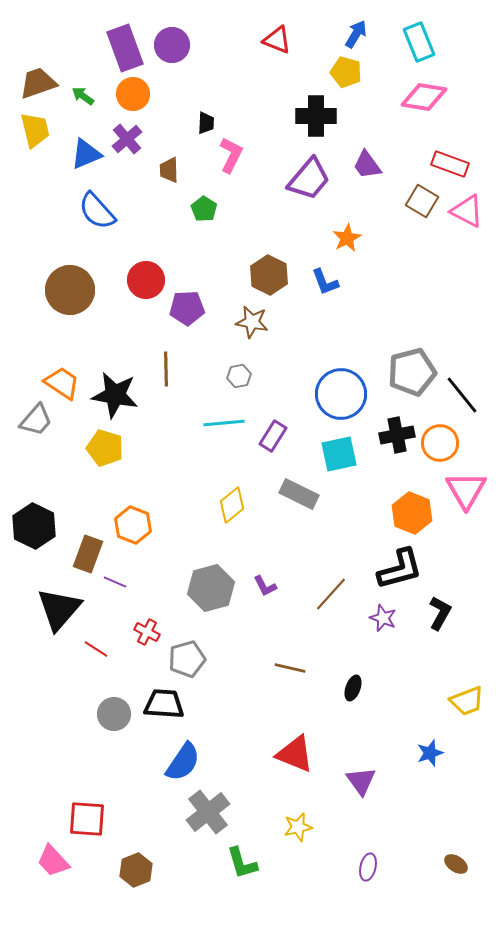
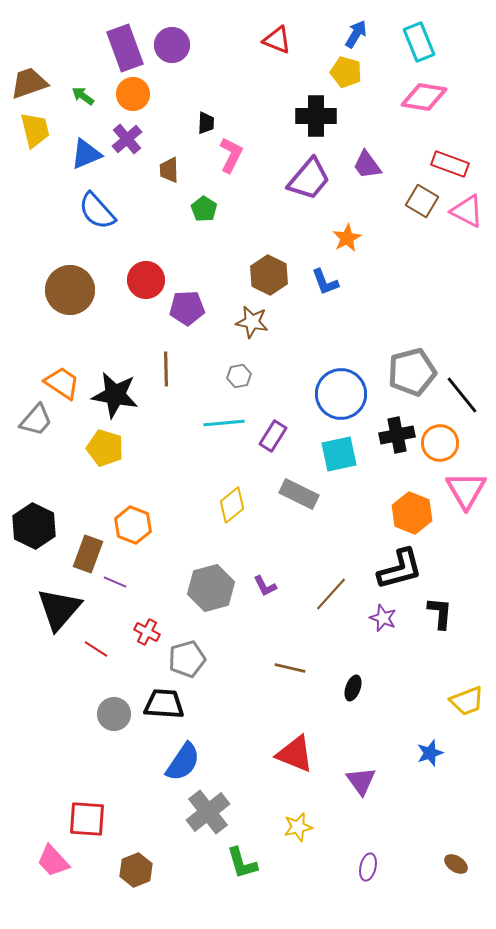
brown trapezoid at (38, 83): moved 9 px left
black L-shape at (440, 613): rotated 24 degrees counterclockwise
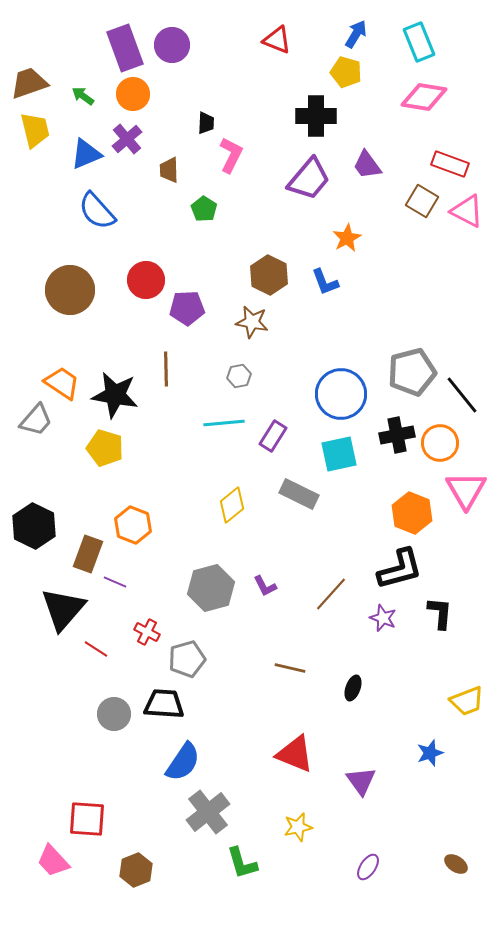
black triangle at (59, 609): moved 4 px right
purple ellipse at (368, 867): rotated 20 degrees clockwise
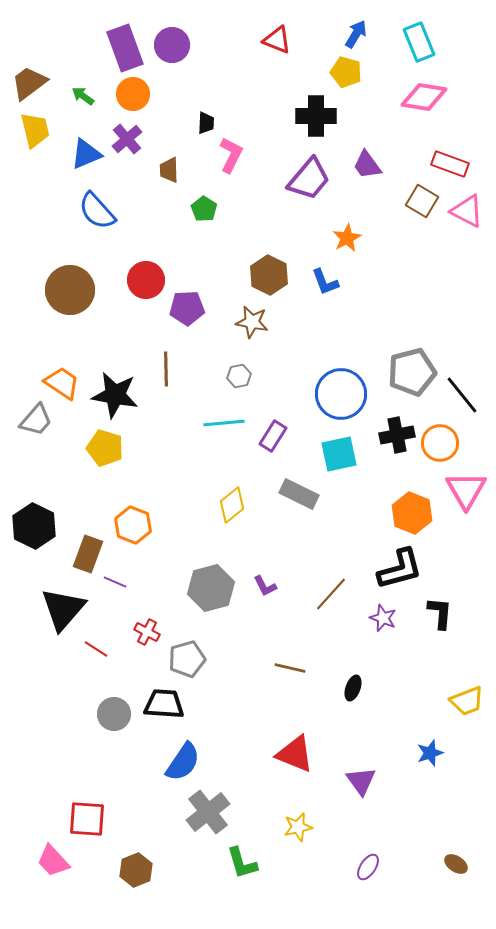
brown trapezoid at (29, 83): rotated 18 degrees counterclockwise
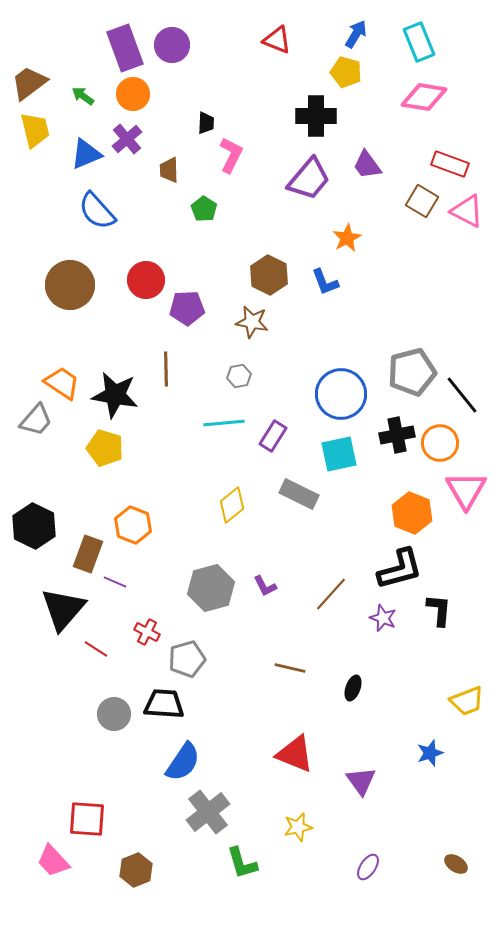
brown circle at (70, 290): moved 5 px up
black L-shape at (440, 613): moved 1 px left, 3 px up
